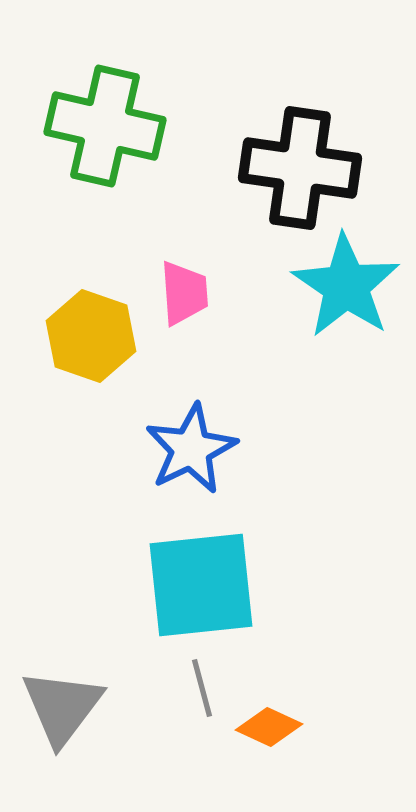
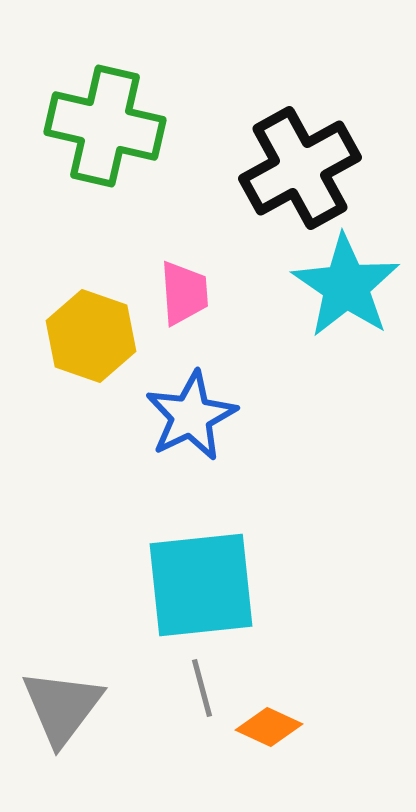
black cross: rotated 37 degrees counterclockwise
blue star: moved 33 px up
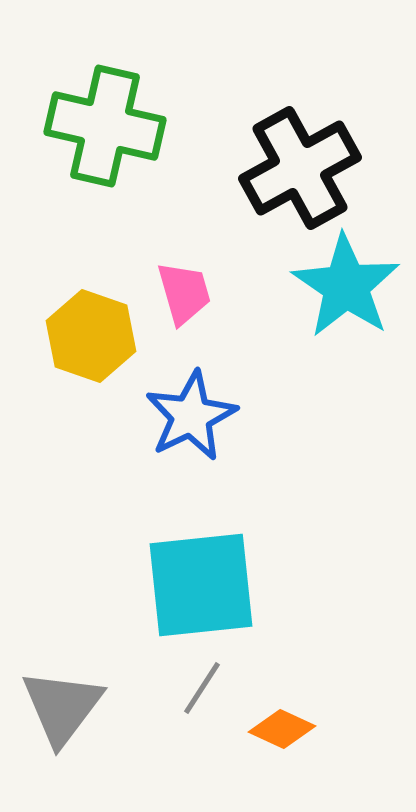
pink trapezoid: rotated 12 degrees counterclockwise
gray line: rotated 48 degrees clockwise
orange diamond: moved 13 px right, 2 px down
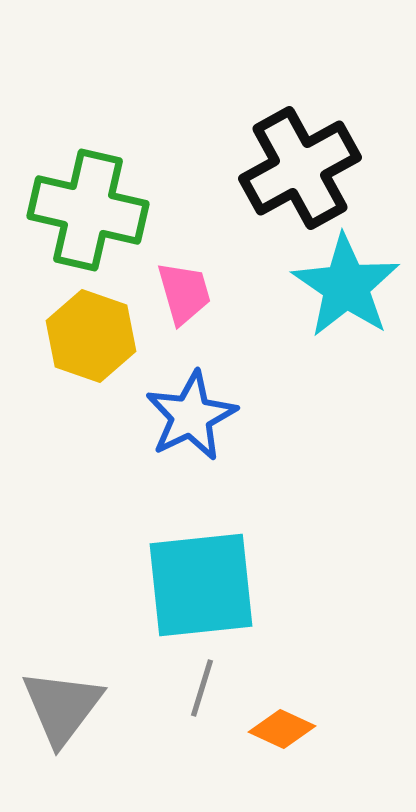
green cross: moved 17 px left, 84 px down
gray line: rotated 16 degrees counterclockwise
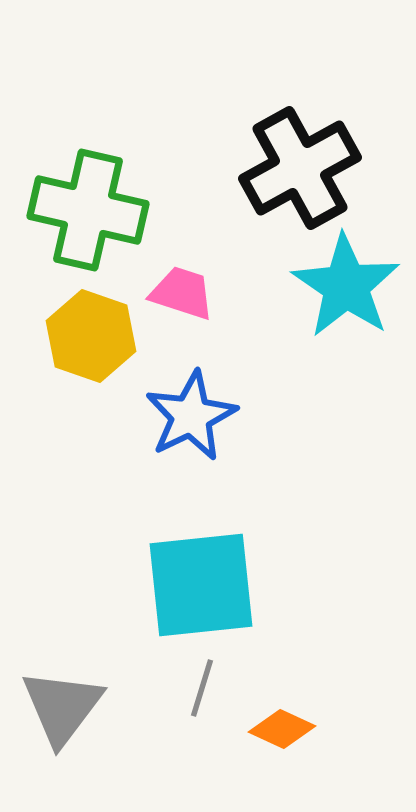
pink trapezoid: moved 2 px left; rotated 56 degrees counterclockwise
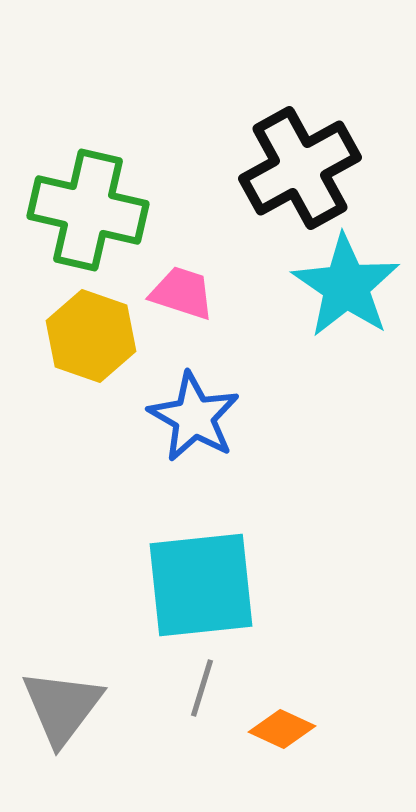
blue star: moved 3 px right, 1 px down; rotated 16 degrees counterclockwise
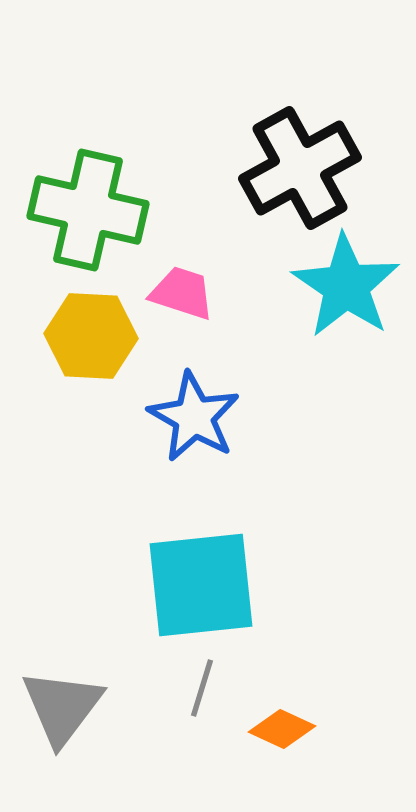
yellow hexagon: rotated 16 degrees counterclockwise
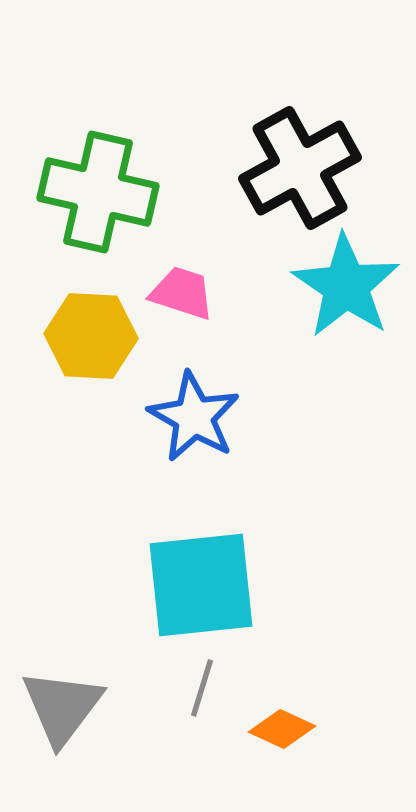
green cross: moved 10 px right, 18 px up
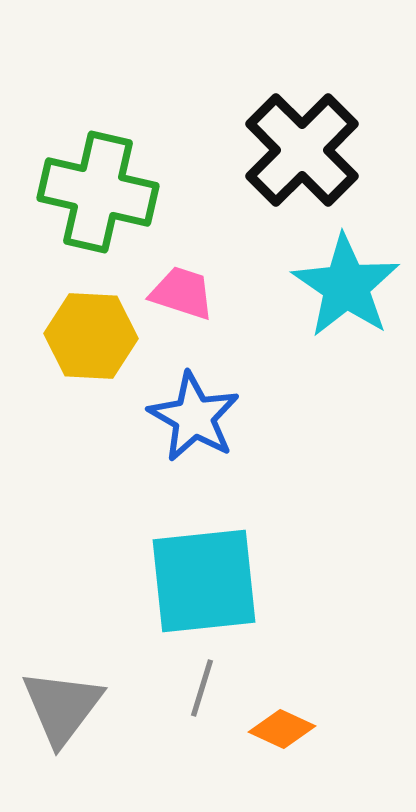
black cross: moved 2 px right, 18 px up; rotated 16 degrees counterclockwise
cyan square: moved 3 px right, 4 px up
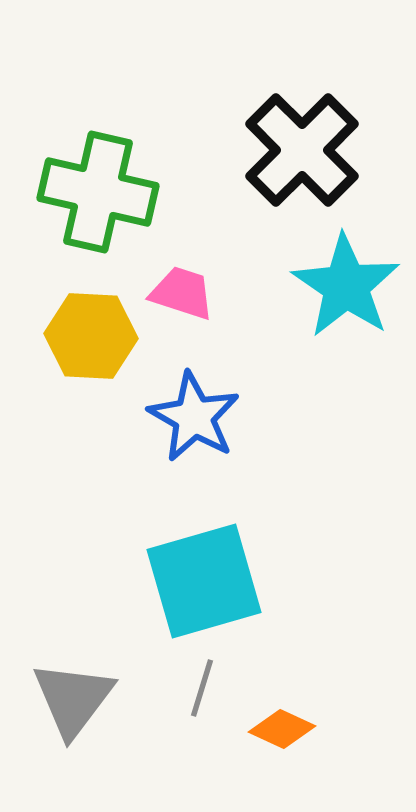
cyan square: rotated 10 degrees counterclockwise
gray triangle: moved 11 px right, 8 px up
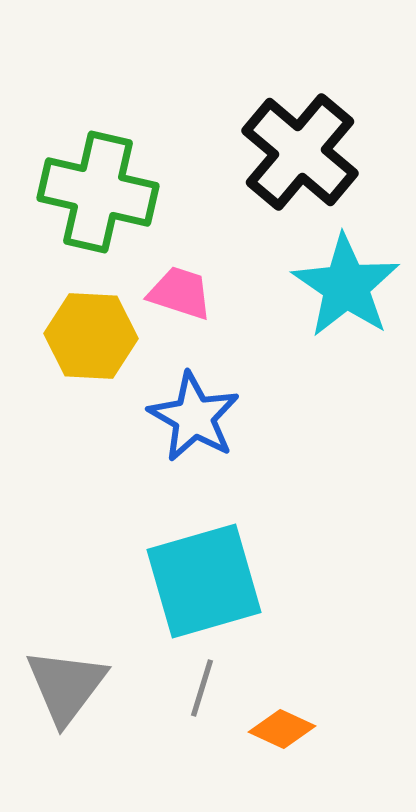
black cross: moved 2 px left, 2 px down; rotated 5 degrees counterclockwise
pink trapezoid: moved 2 px left
gray triangle: moved 7 px left, 13 px up
